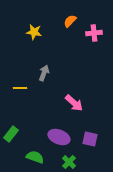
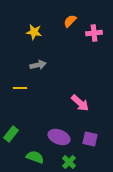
gray arrow: moved 6 px left, 8 px up; rotated 56 degrees clockwise
pink arrow: moved 6 px right
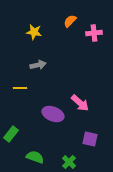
purple ellipse: moved 6 px left, 23 px up
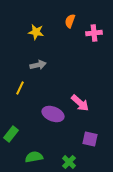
orange semicircle: rotated 24 degrees counterclockwise
yellow star: moved 2 px right
yellow line: rotated 64 degrees counterclockwise
green semicircle: moved 1 px left; rotated 30 degrees counterclockwise
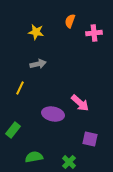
gray arrow: moved 1 px up
purple ellipse: rotated 10 degrees counterclockwise
green rectangle: moved 2 px right, 4 px up
